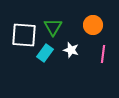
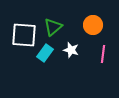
green triangle: rotated 18 degrees clockwise
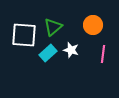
cyan rectangle: moved 3 px right; rotated 12 degrees clockwise
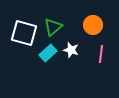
white square: moved 2 px up; rotated 12 degrees clockwise
pink line: moved 2 px left
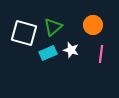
cyan rectangle: rotated 18 degrees clockwise
